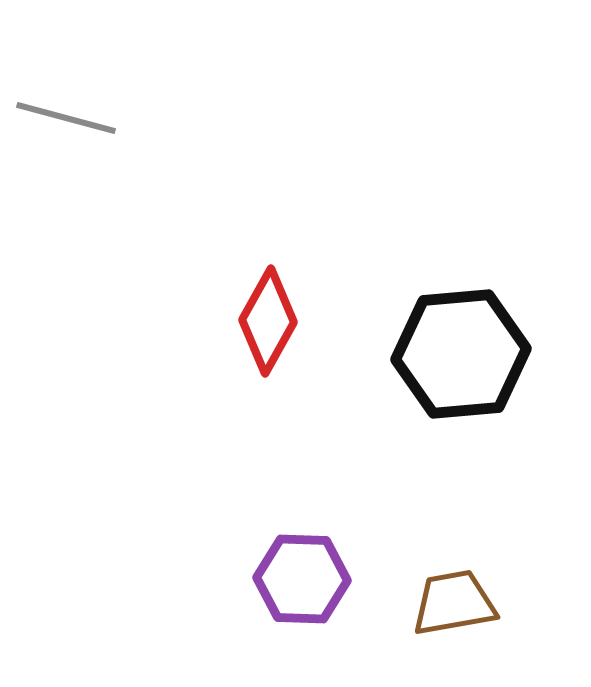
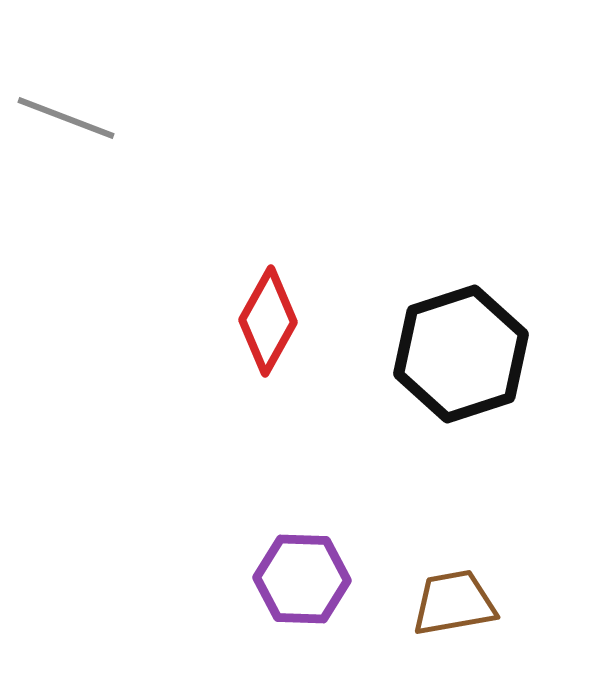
gray line: rotated 6 degrees clockwise
black hexagon: rotated 13 degrees counterclockwise
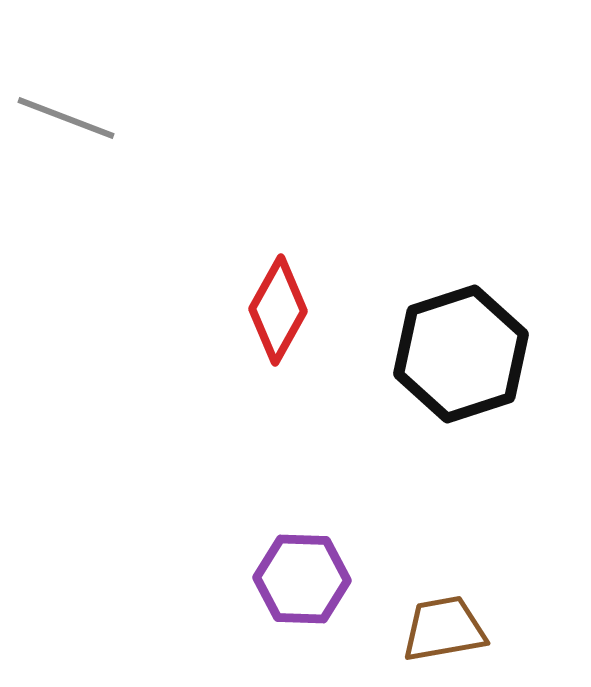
red diamond: moved 10 px right, 11 px up
brown trapezoid: moved 10 px left, 26 px down
